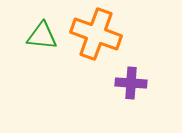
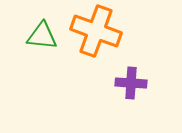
orange cross: moved 3 px up
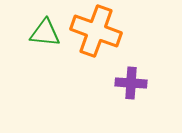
green triangle: moved 3 px right, 3 px up
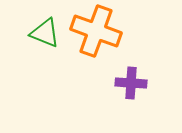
green triangle: rotated 16 degrees clockwise
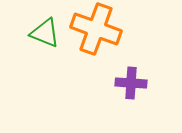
orange cross: moved 2 px up
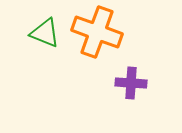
orange cross: moved 1 px right, 3 px down
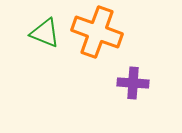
purple cross: moved 2 px right
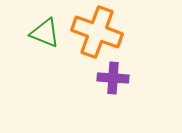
purple cross: moved 20 px left, 5 px up
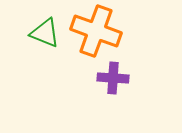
orange cross: moved 1 px left, 1 px up
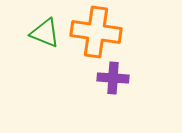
orange cross: moved 1 px down; rotated 12 degrees counterclockwise
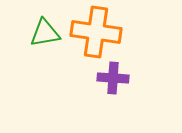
green triangle: rotated 32 degrees counterclockwise
